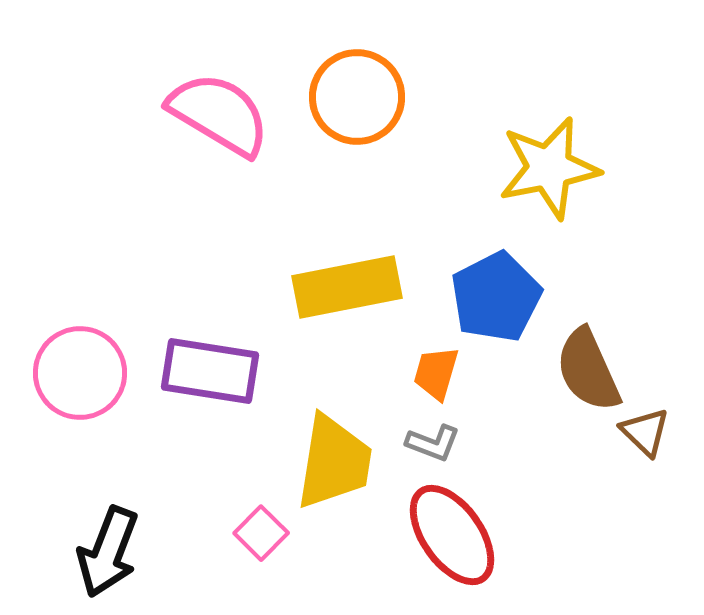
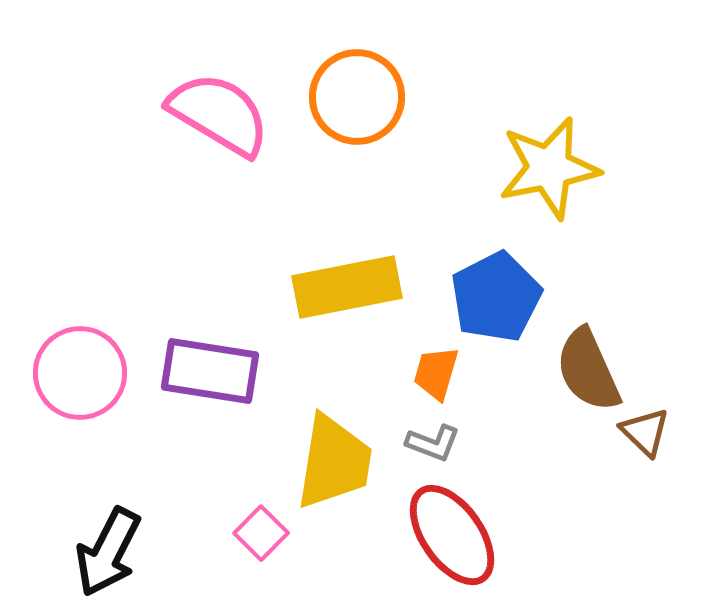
black arrow: rotated 6 degrees clockwise
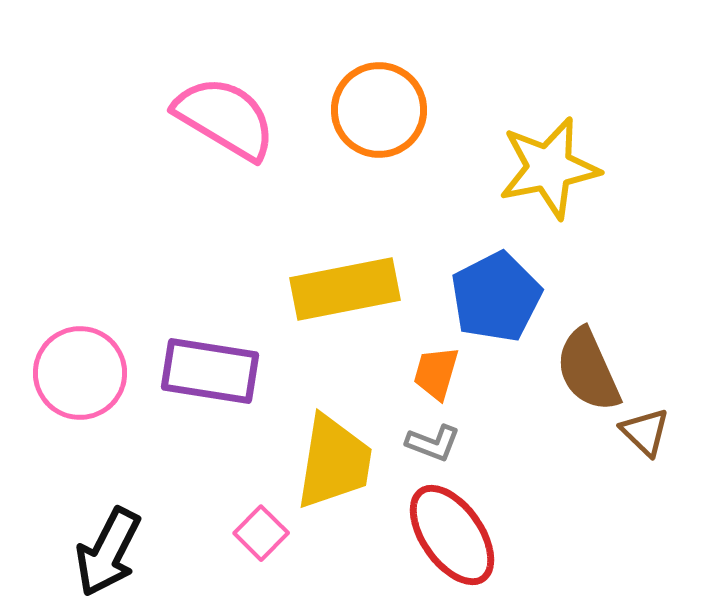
orange circle: moved 22 px right, 13 px down
pink semicircle: moved 6 px right, 4 px down
yellow rectangle: moved 2 px left, 2 px down
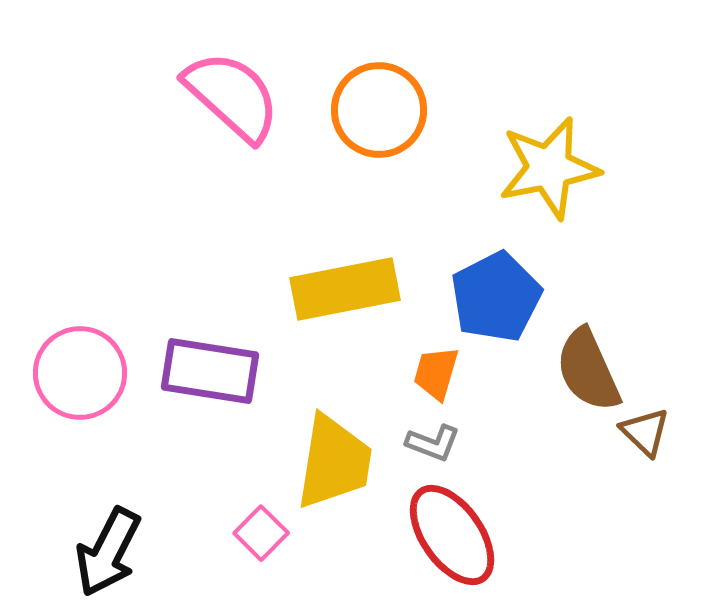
pink semicircle: moved 7 px right, 22 px up; rotated 11 degrees clockwise
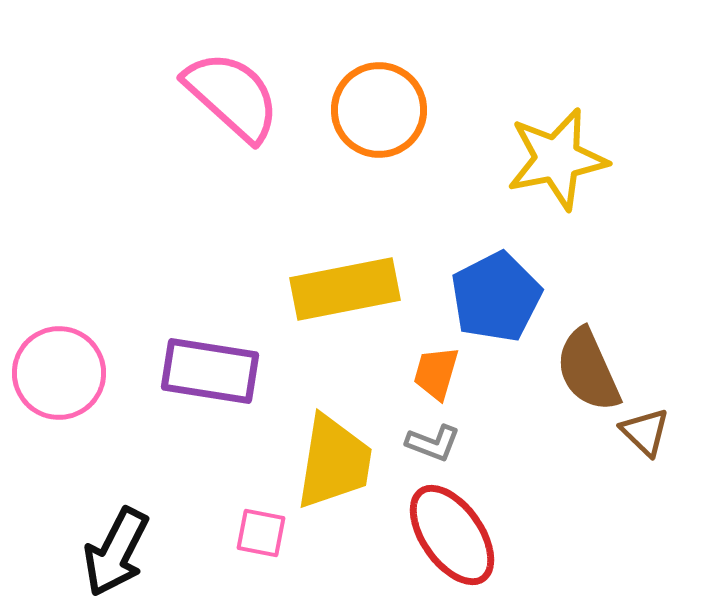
yellow star: moved 8 px right, 9 px up
pink circle: moved 21 px left
pink square: rotated 34 degrees counterclockwise
black arrow: moved 8 px right
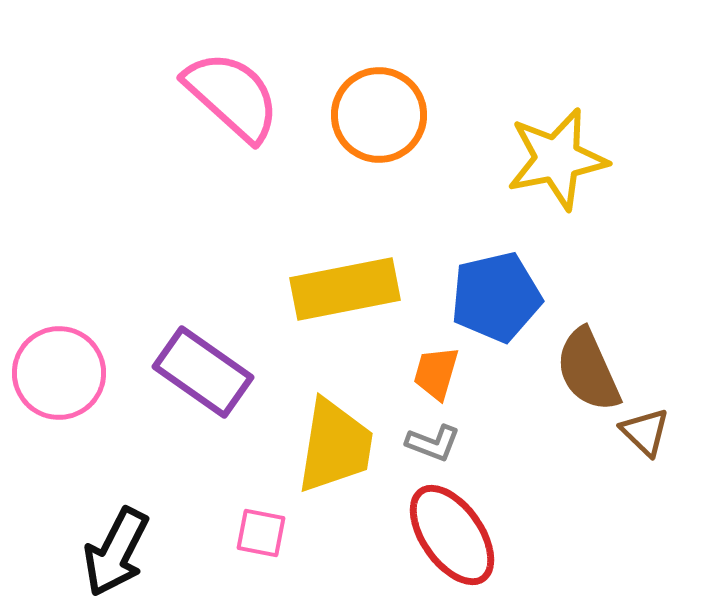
orange circle: moved 5 px down
blue pentagon: rotated 14 degrees clockwise
purple rectangle: moved 7 px left, 1 px down; rotated 26 degrees clockwise
yellow trapezoid: moved 1 px right, 16 px up
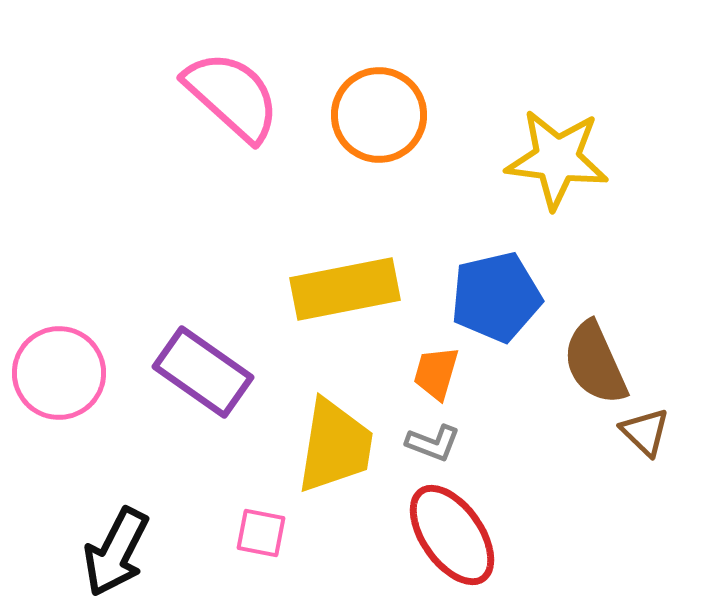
yellow star: rotated 18 degrees clockwise
brown semicircle: moved 7 px right, 7 px up
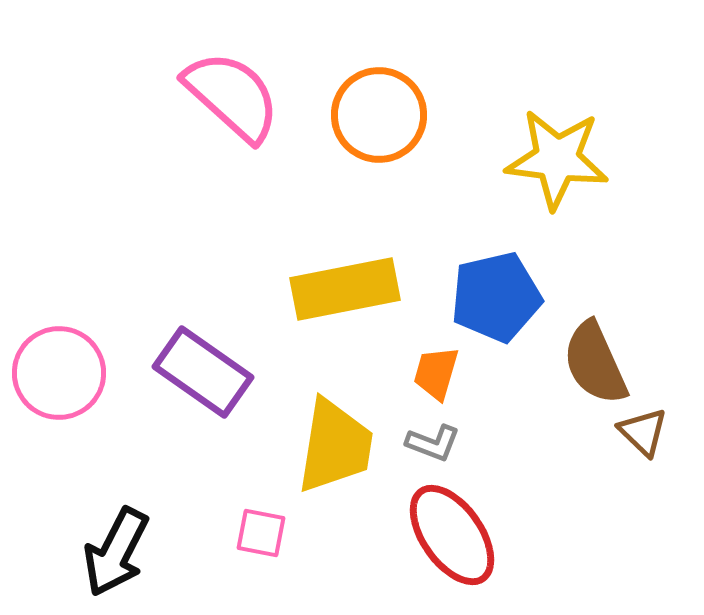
brown triangle: moved 2 px left
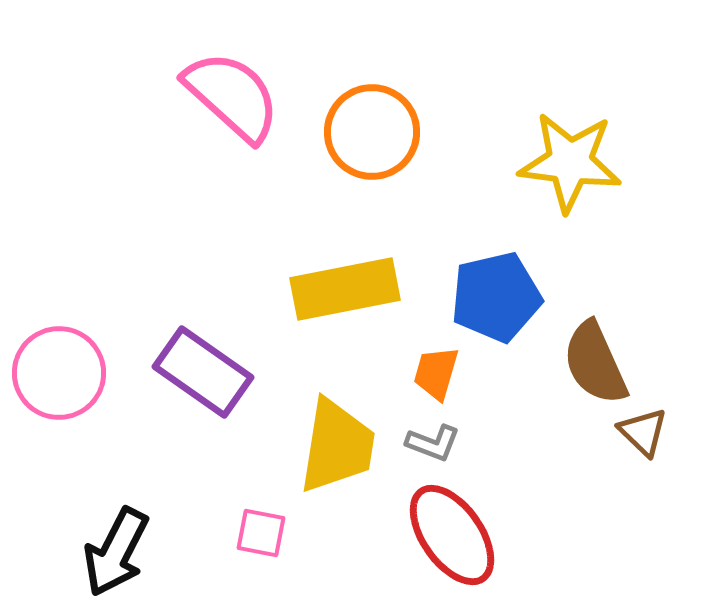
orange circle: moved 7 px left, 17 px down
yellow star: moved 13 px right, 3 px down
yellow trapezoid: moved 2 px right
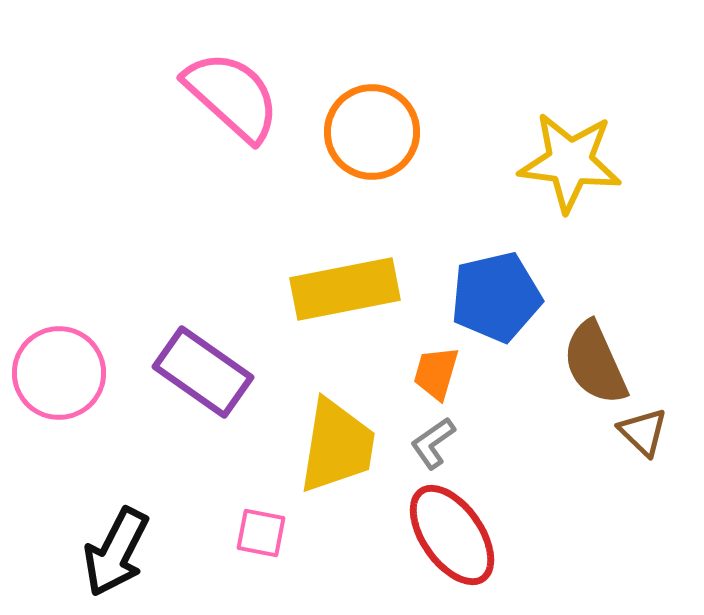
gray L-shape: rotated 124 degrees clockwise
